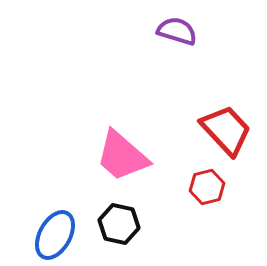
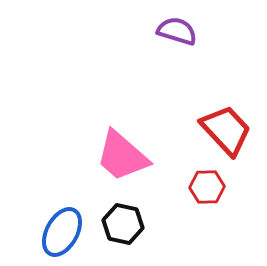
red hexagon: rotated 12 degrees clockwise
black hexagon: moved 4 px right
blue ellipse: moved 7 px right, 3 px up
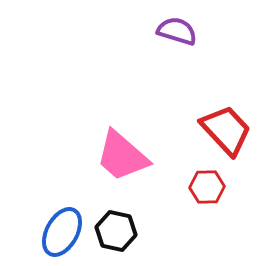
black hexagon: moved 7 px left, 7 px down
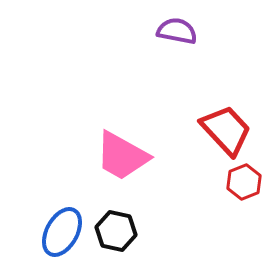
purple semicircle: rotated 6 degrees counterclockwise
pink trapezoid: rotated 12 degrees counterclockwise
red hexagon: moved 37 px right, 5 px up; rotated 20 degrees counterclockwise
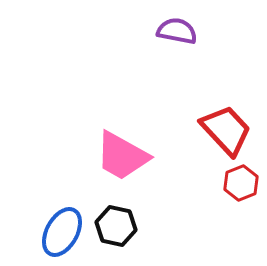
red hexagon: moved 3 px left, 1 px down
black hexagon: moved 5 px up
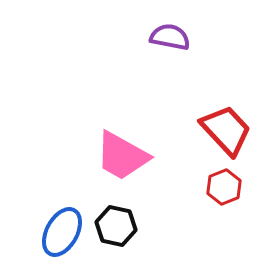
purple semicircle: moved 7 px left, 6 px down
red hexagon: moved 17 px left, 4 px down
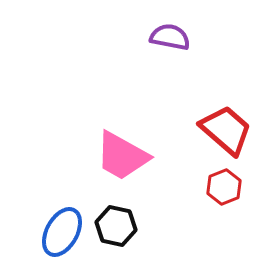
red trapezoid: rotated 6 degrees counterclockwise
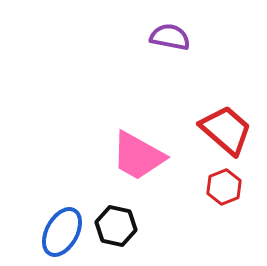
pink trapezoid: moved 16 px right
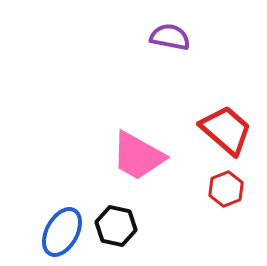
red hexagon: moved 2 px right, 2 px down
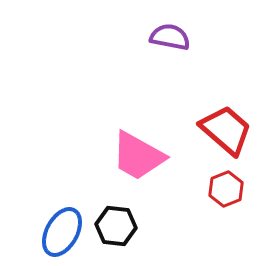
black hexagon: rotated 6 degrees counterclockwise
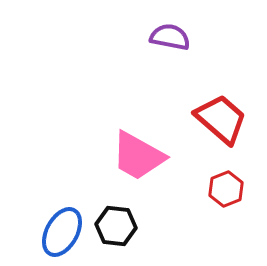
red trapezoid: moved 5 px left, 11 px up
